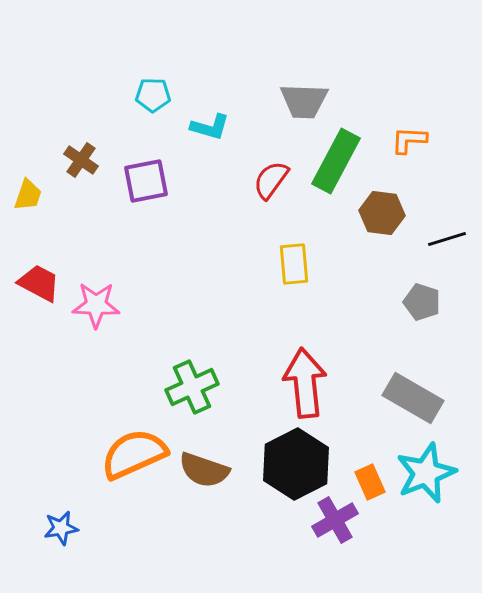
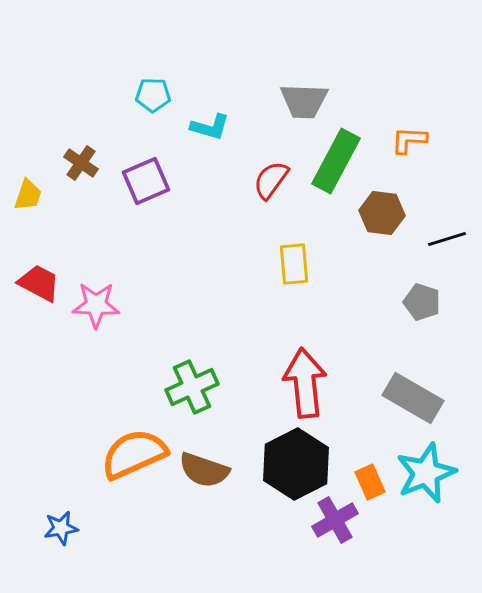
brown cross: moved 3 px down
purple square: rotated 12 degrees counterclockwise
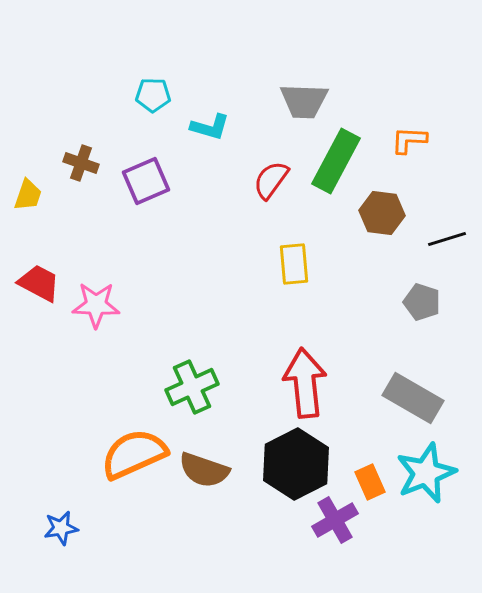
brown cross: rotated 16 degrees counterclockwise
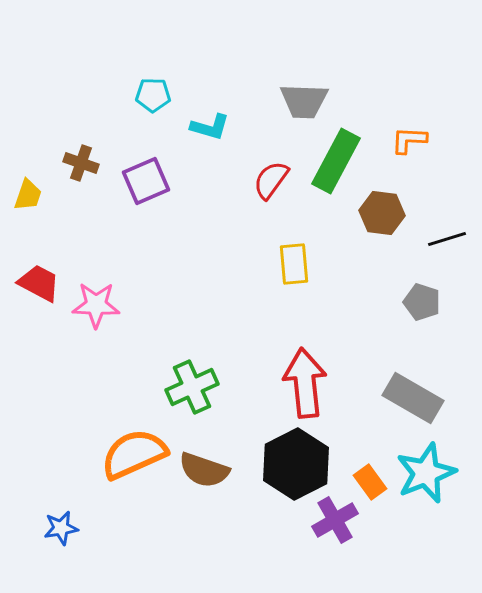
orange rectangle: rotated 12 degrees counterclockwise
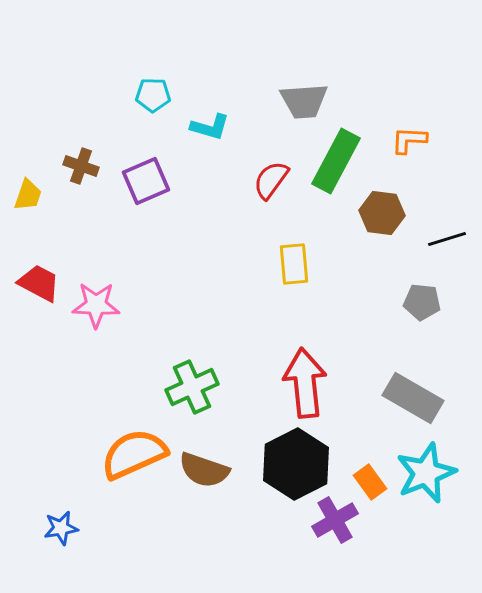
gray trapezoid: rotated 6 degrees counterclockwise
brown cross: moved 3 px down
gray pentagon: rotated 12 degrees counterclockwise
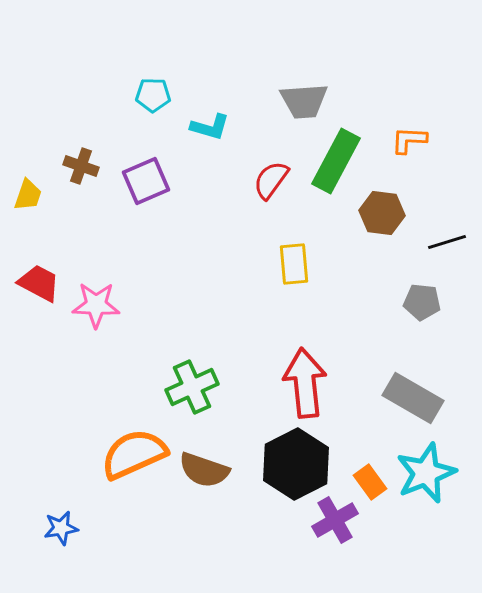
black line: moved 3 px down
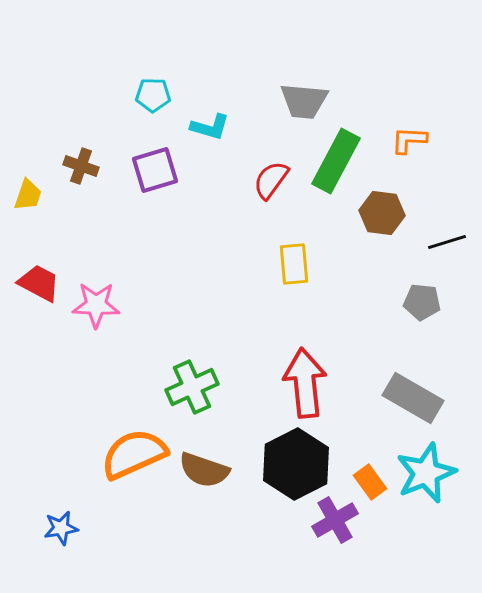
gray trapezoid: rotated 9 degrees clockwise
purple square: moved 9 px right, 11 px up; rotated 6 degrees clockwise
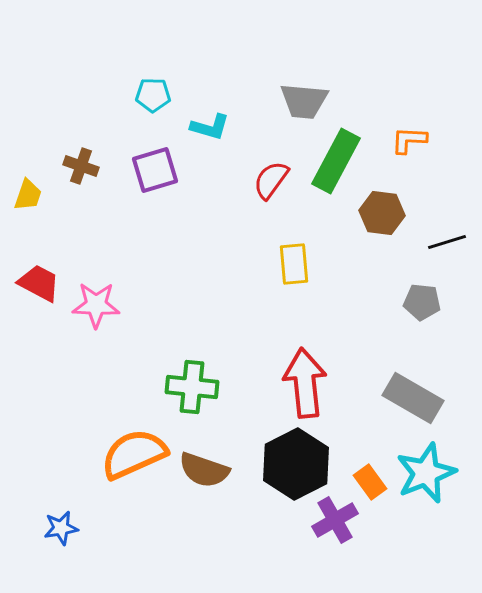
green cross: rotated 30 degrees clockwise
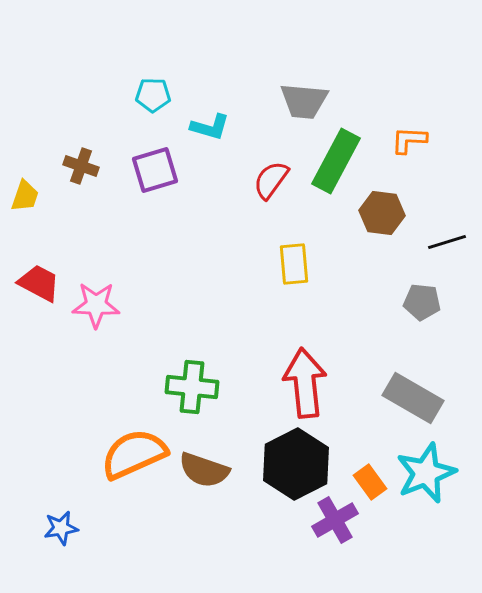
yellow trapezoid: moved 3 px left, 1 px down
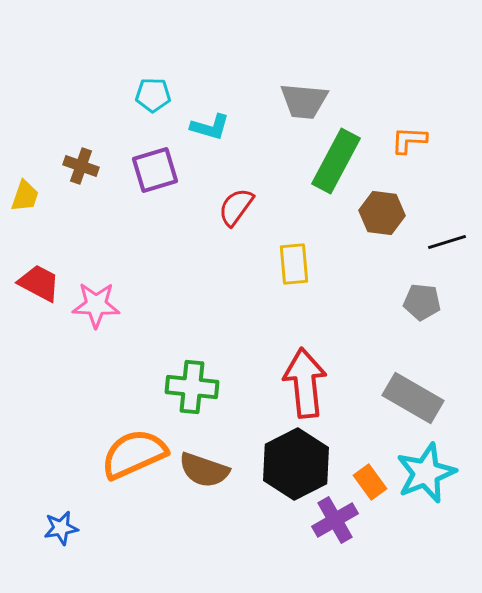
red semicircle: moved 35 px left, 27 px down
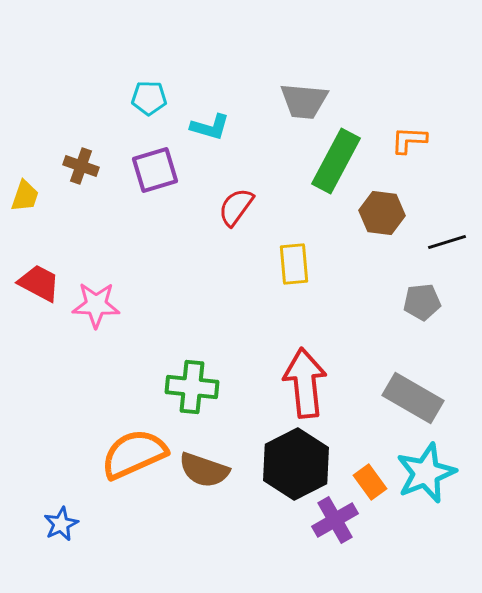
cyan pentagon: moved 4 px left, 3 px down
gray pentagon: rotated 12 degrees counterclockwise
blue star: moved 4 px up; rotated 16 degrees counterclockwise
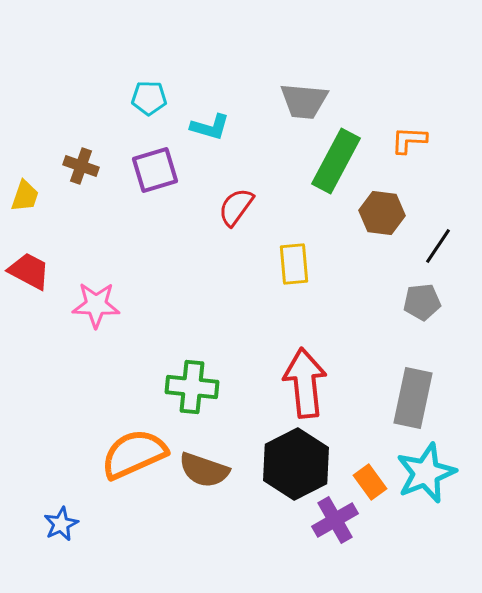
black line: moved 9 px left, 4 px down; rotated 39 degrees counterclockwise
red trapezoid: moved 10 px left, 12 px up
gray rectangle: rotated 72 degrees clockwise
